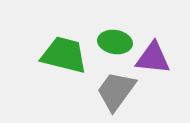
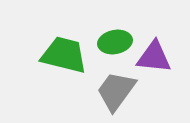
green ellipse: rotated 20 degrees counterclockwise
purple triangle: moved 1 px right, 1 px up
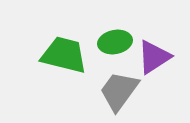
purple triangle: rotated 39 degrees counterclockwise
gray trapezoid: moved 3 px right
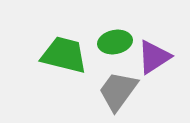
gray trapezoid: moved 1 px left
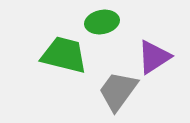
green ellipse: moved 13 px left, 20 px up
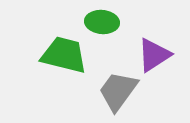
green ellipse: rotated 16 degrees clockwise
purple triangle: moved 2 px up
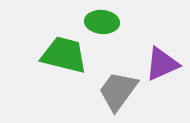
purple triangle: moved 8 px right, 9 px down; rotated 9 degrees clockwise
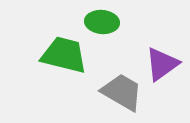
purple triangle: rotated 12 degrees counterclockwise
gray trapezoid: moved 4 px right, 1 px down; rotated 84 degrees clockwise
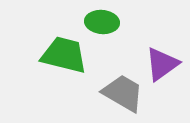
gray trapezoid: moved 1 px right, 1 px down
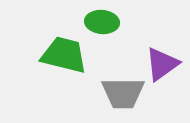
gray trapezoid: rotated 150 degrees clockwise
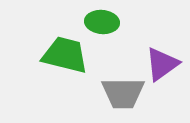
green trapezoid: moved 1 px right
